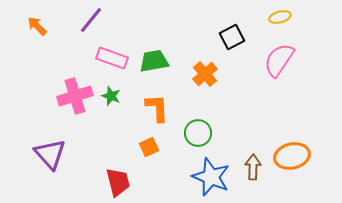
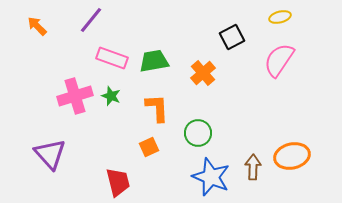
orange cross: moved 2 px left, 1 px up
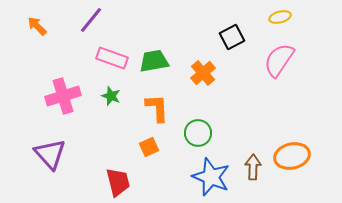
pink cross: moved 12 px left
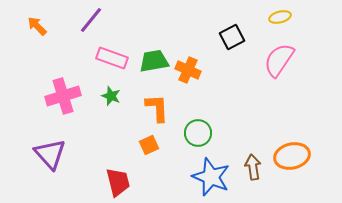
orange cross: moved 15 px left, 3 px up; rotated 25 degrees counterclockwise
orange square: moved 2 px up
brown arrow: rotated 10 degrees counterclockwise
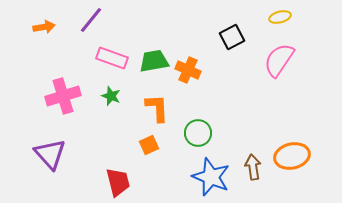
orange arrow: moved 7 px right, 1 px down; rotated 125 degrees clockwise
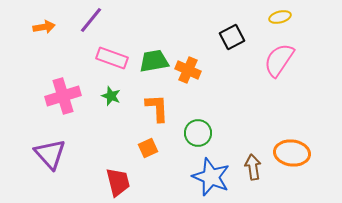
orange square: moved 1 px left, 3 px down
orange ellipse: moved 3 px up; rotated 20 degrees clockwise
